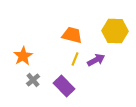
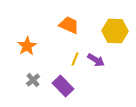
orange trapezoid: moved 3 px left, 10 px up; rotated 10 degrees clockwise
orange star: moved 4 px right, 10 px up
purple arrow: rotated 60 degrees clockwise
purple rectangle: moved 1 px left
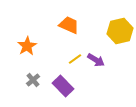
yellow hexagon: moved 5 px right; rotated 15 degrees counterclockwise
yellow line: rotated 32 degrees clockwise
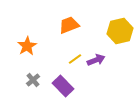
orange trapezoid: rotated 45 degrees counterclockwise
purple arrow: rotated 54 degrees counterclockwise
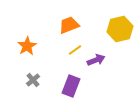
yellow hexagon: moved 2 px up
yellow line: moved 9 px up
purple rectangle: moved 8 px right; rotated 65 degrees clockwise
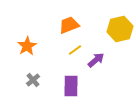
purple arrow: rotated 18 degrees counterclockwise
purple rectangle: rotated 20 degrees counterclockwise
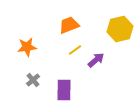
orange star: moved 1 px down; rotated 24 degrees clockwise
purple rectangle: moved 7 px left, 4 px down
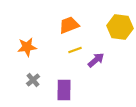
yellow hexagon: moved 2 px up; rotated 20 degrees clockwise
yellow line: rotated 16 degrees clockwise
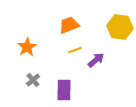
orange star: rotated 24 degrees counterclockwise
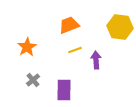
purple arrow: rotated 54 degrees counterclockwise
